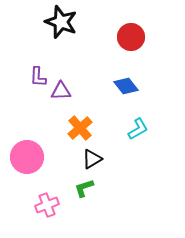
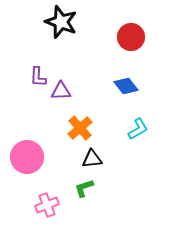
black triangle: rotated 25 degrees clockwise
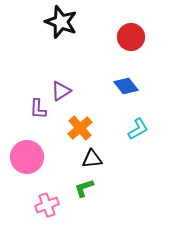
purple L-shape: moved 32 px down
purple triangle: rotated 30 degrees counterclockwise
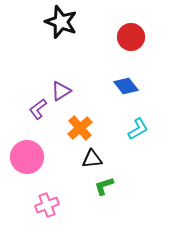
purple L-shape: rotated 50 degrees clockwise
green L-shape: moved 20 px right, 2 px up
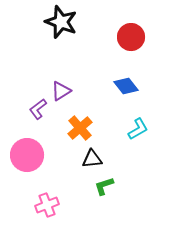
pink circle: moved 2 px up
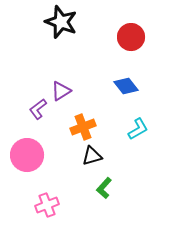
orange cross: moved 3 px right, 1 px up; rotated 20 degrees clockwise
black triangle: moved 3 px up; rotated 10 degrees counterclockwise
green L-shape: moved 2 px down; rotated 30 degrees counterclockwise
